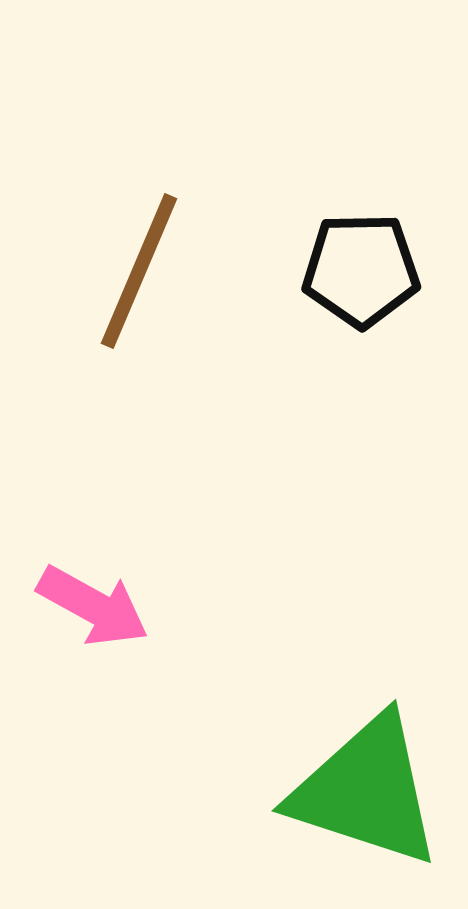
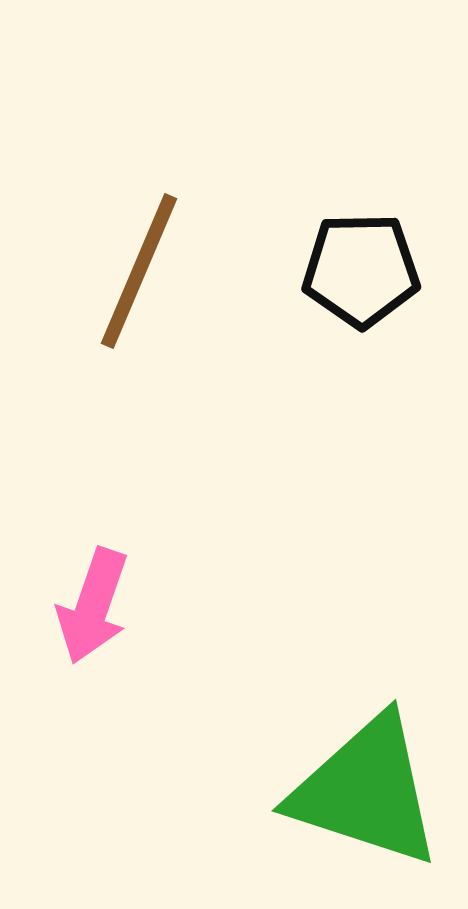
pink arrow: rotated 80 degrees clockwise
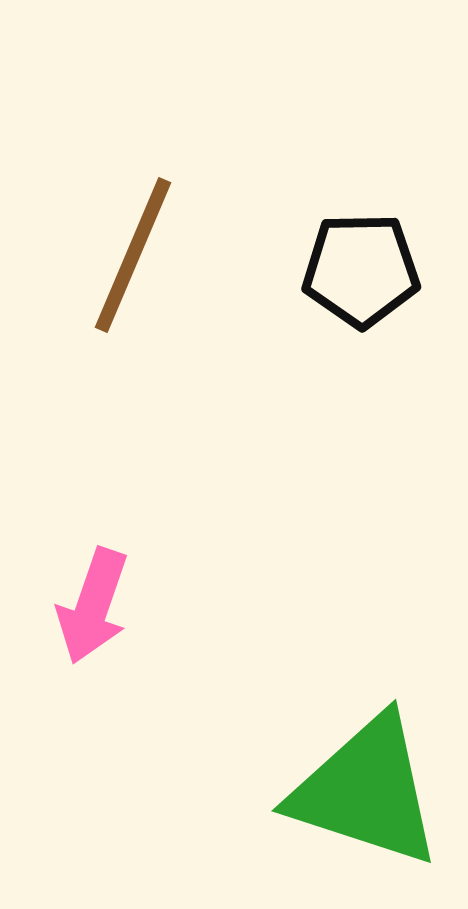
brown line: moved 6 px left, 16 px up
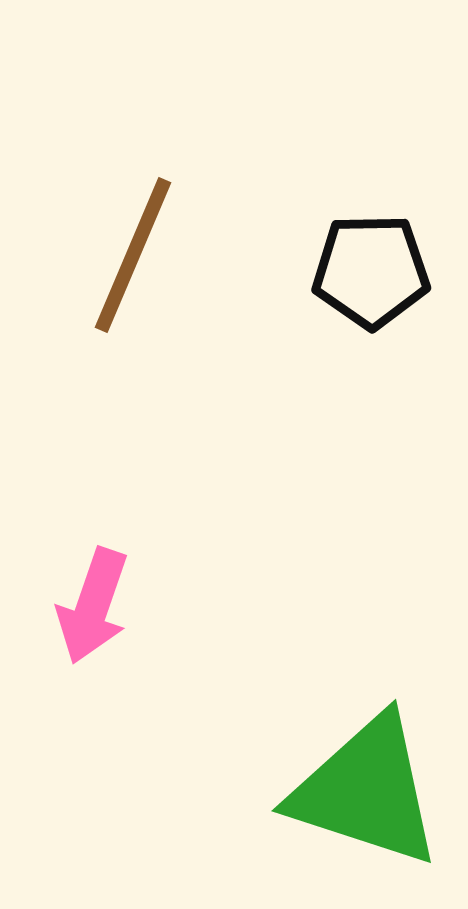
black pentagon: moved 10 px right, 1 px down
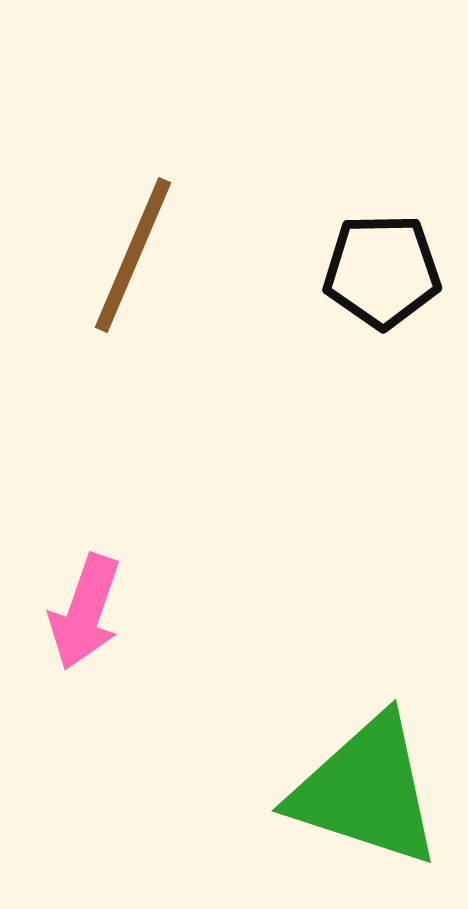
black pentagon: moved 11 px right
pink arrow: moved 8 px left, 6 px down
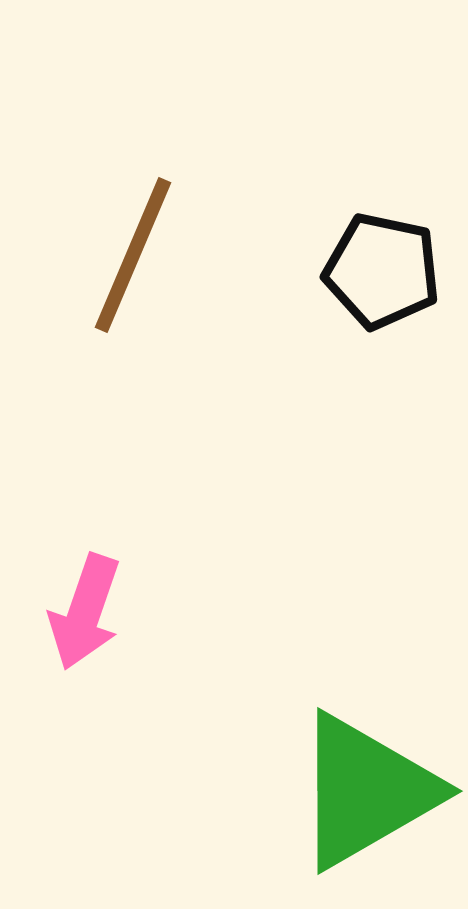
black pentagon: rotated 13 degrees clockwise
green triangle: rotated 48 degrees counterclockwise
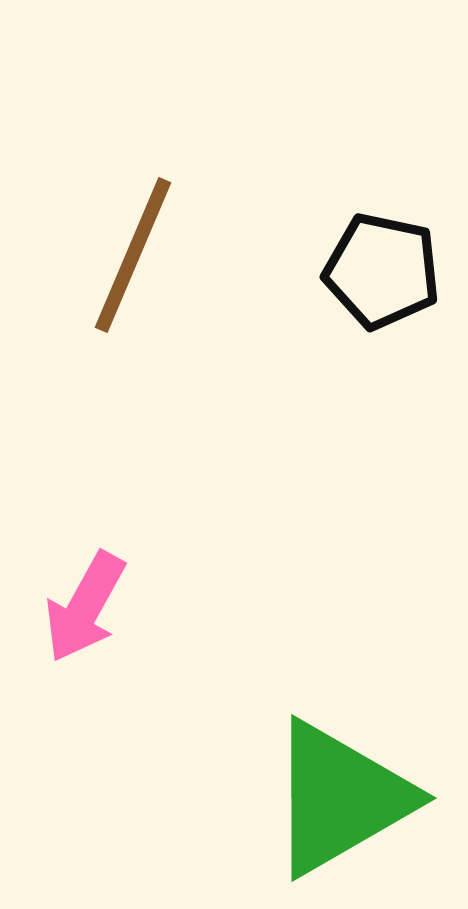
pink arrow: moved 5 px up; rotated 10 degrees clockwise
green triangle: moved 26 px left, 7 px down
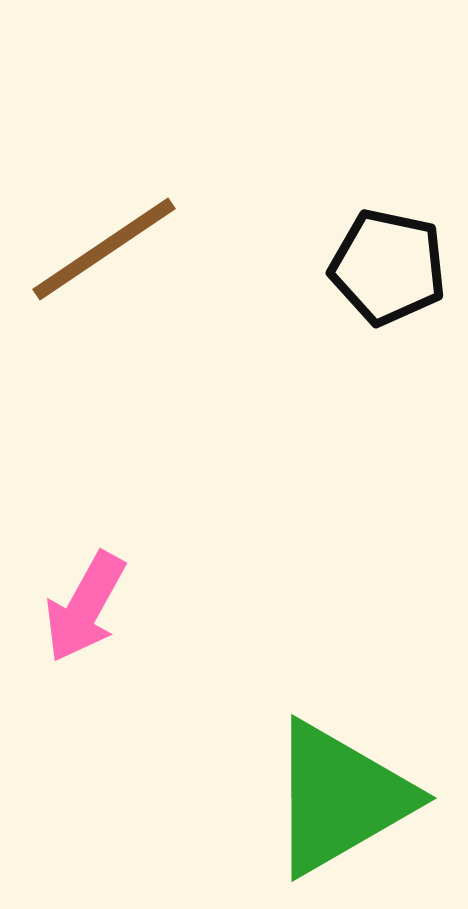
brown line: moved 29 px left, 6 px up; rotated 33 degrees clockwise
black pentagon: moved 6 px right, 4 px up
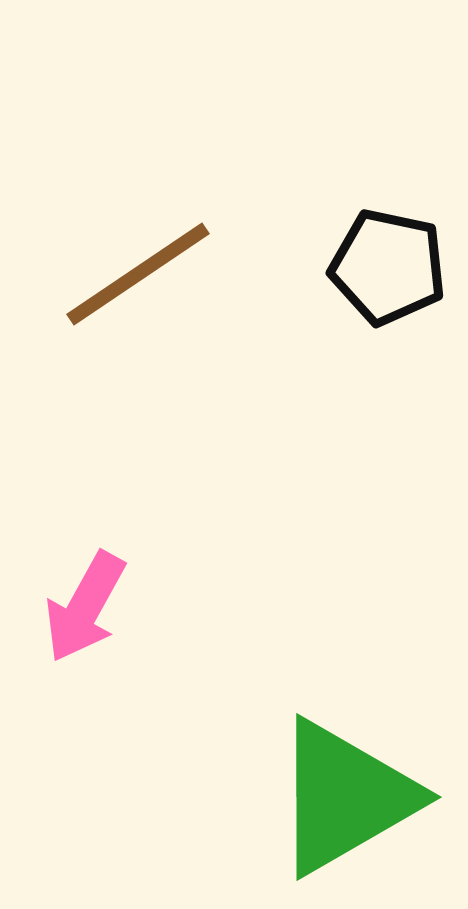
brown line: moved 34 px right, 25 px down
green triangle: moved 5 px right, 1 px up
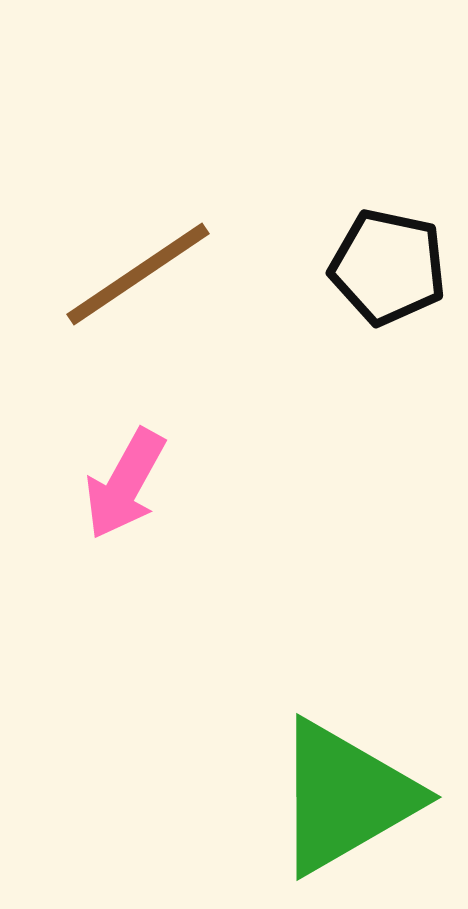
pink arrow: moved 40 px right, 123 px up
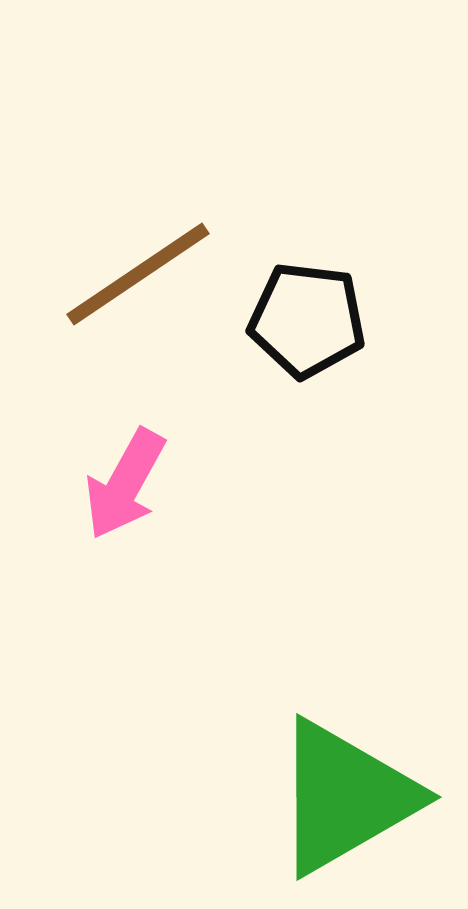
black pentagon: moved 81 px left, 53 px down; rotated 5 degrees counterclockwise
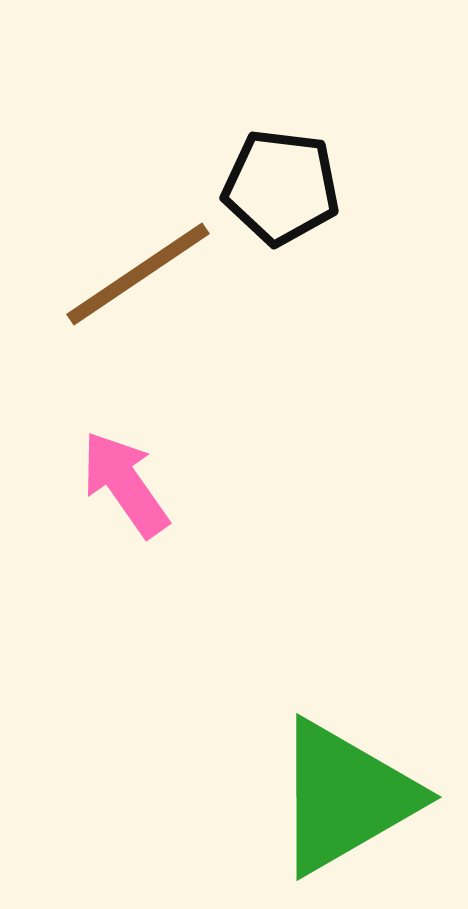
black pentagon: moved 26 px left, 133 px up
pink arrow: rotated 116 degrees clockwise
